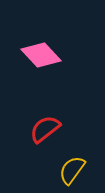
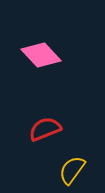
red semicircle: rotated 16 degrees clockwise
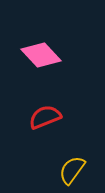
red semicircle: moved 12 px up
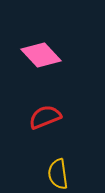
yellow semicircle: moved 14 px left, 4 px down; rotated 44 degrees counterclockwise
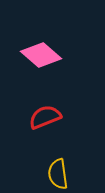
pink diamond: rotated 6 degrees counterclockwise
